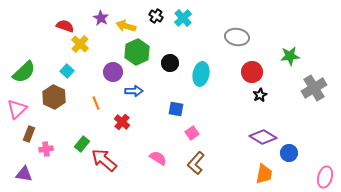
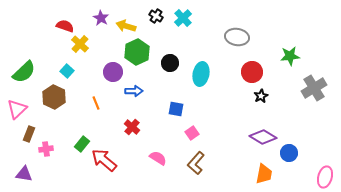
black star: moved 1 px right, 1 px down
red cross: moved 10 px right, 5 px down
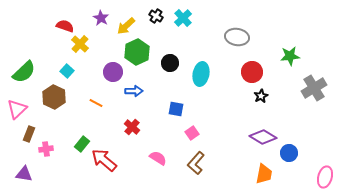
yellow arrow: rotated 60 degrees counterclockwise
orange line: rotated 40 degrees counterclockwise
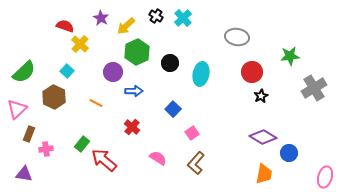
blue square: moved 3 px left; rotated 35 degrees clockwise
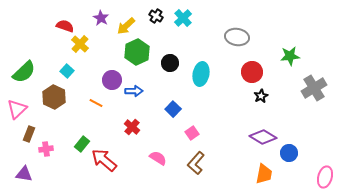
purple circle: moved 1 px left, 8 px down
